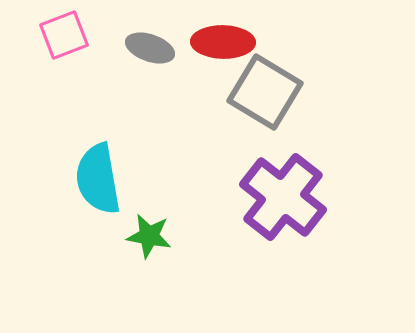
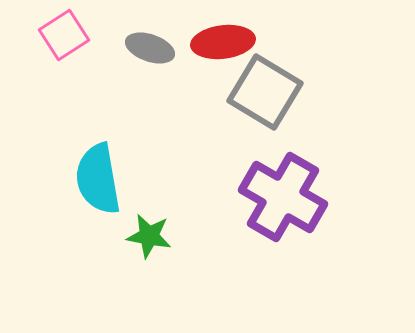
pink square: rotated 12 degrees counterclockwise
red ellipse: rotated 8 degrees counterclockwise
purple cross: rotated 8 degrees counterclockwise
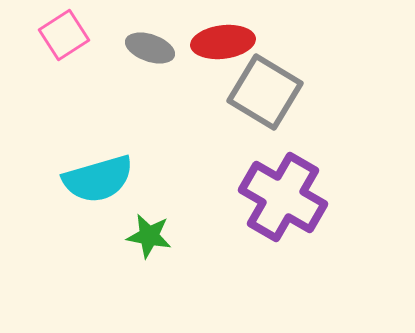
cyan semicircle: rotated 96 degrees counterclockwise
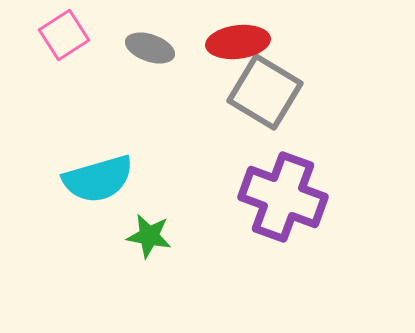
red ellipse: moved 15 px right
purple cross: rotated 10 degrees counterclockwise
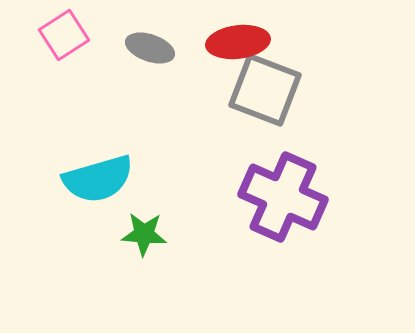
gray square: moved 2 px up; rotated 10 degrees counterclockwise
purple cross: rotated 4 degrees clockwise
green star: moved 5 px left, 2 px up; rotated 6 degrees counterclockwise
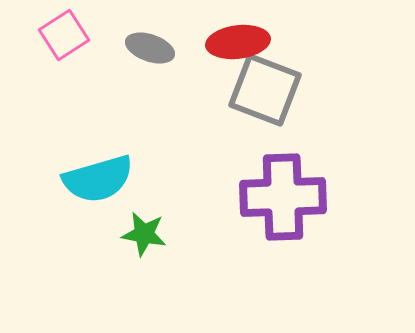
purple cross: rotated 26 degrees counterclockwise
green star: rotated 6 degrees clockwise
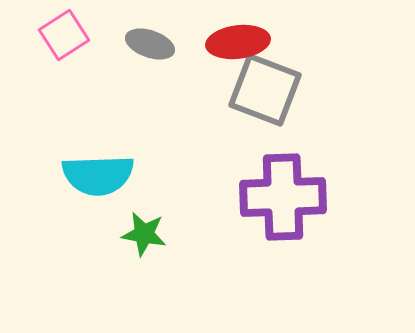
gray ellipse: moved 4 px up
cyan semicircle: moved 4 px up; rotated 14 degrees clockwise
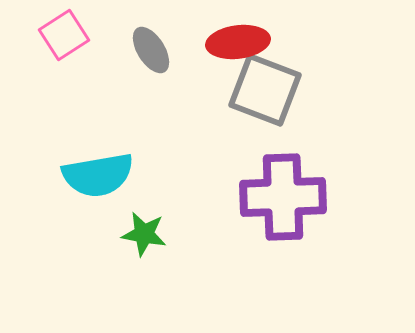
gray ellipse: moved 1 px right, 6 px down; rotated 39 degrees clockwise
cyan semicircle: rotated 8 degrees counterclockwise
